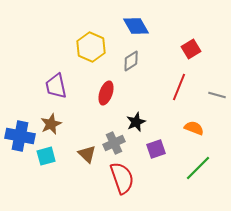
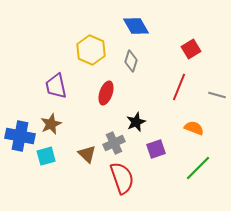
yellow hexagon: moved 3 px down
gray diamond: rotated 40 degrees counterclockwise
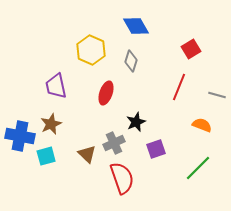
orange semicircle: moved 8 px right, 3 px up
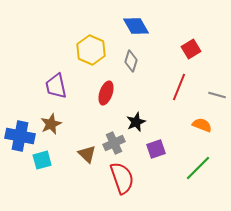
cyan square: moved 4 px left, 4 px down
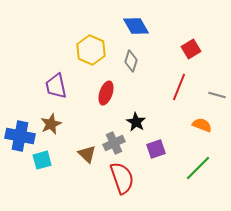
black star: rotated 18 degrees counterclockwise
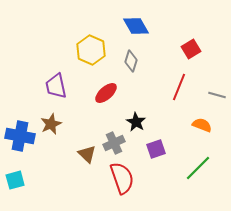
red ellipse: rotated 30 degrees clockwise
cyan square: moved 27 px left, 20 px down
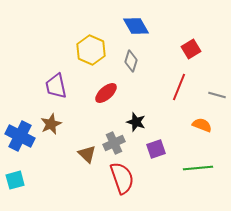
black star: rotated 12 degrees counterclockwise
blue cross: rotated 16 degrees clockwise
green line: rotated 40 degrees clockwise
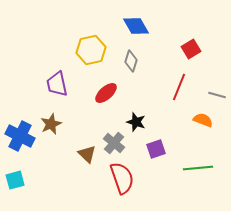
yellow hexagon: rotated 24 degrees clockwise
purple trapezoid: moved 1 px right, 2 px up
orange semicircle: moved 1 px right, 5 px up
gray cross: rotated 25 degrees counterclockwise
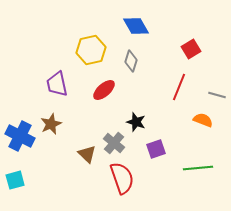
red ellipse: moved 2 px left, 3 px up
